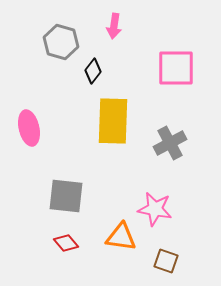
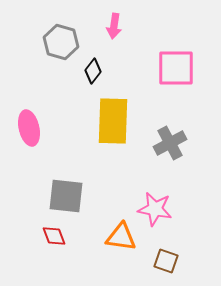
red diamond: moved 12 px left, 7 px up; rotated 20 degrees clockwise
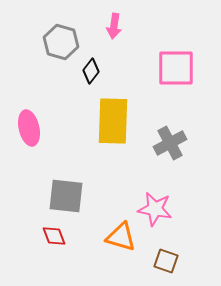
black diamond: moved 2 px left
orange triangle: rotated 8 degrees clockwise
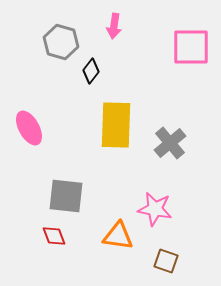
pink square: moved 15 px right, 21 px up
yellow rectangle: moved 3 px right, 4 px down
pink ellipse: rotated 16 degrees counterclockwise
gray cross: rotated 12 degrees counterclockwise
orange triangle: moved 3 px left, 1 px up; rotated 8 degrees counterclockwise
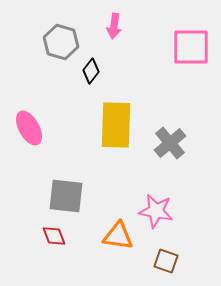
pink star: moved 1 px right, 2 px down
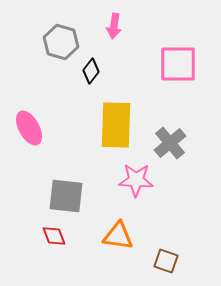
pink square: moved 13 px left, 17 px down
pink star: moved 20 px left, 31 px up; rotated 8 degrees counterclockwise
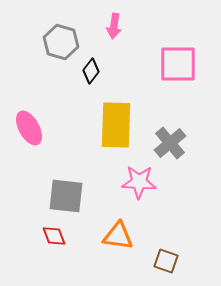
pink star: moved 3 px right, 2 px down
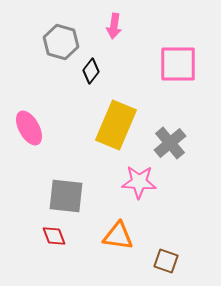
yellow rectangle: rotated 21 degrees clockwise
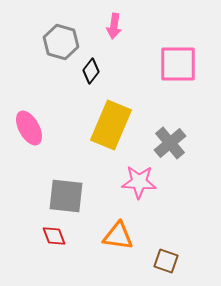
yellow rectangle: moved 5 px left
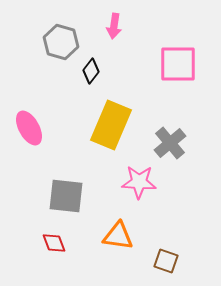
red diamond: moved 7 px down
